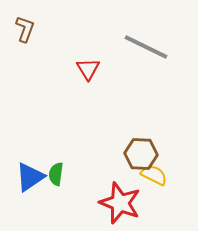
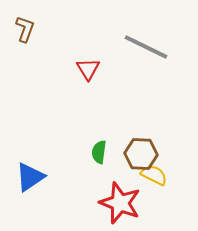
green semicircle: moved 43 px right, 22 px up
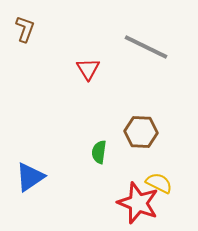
brown hexagon: moved 22 px up
yellow semicircle: moved 5 px right, 8 px down
red star: moved 18 px right
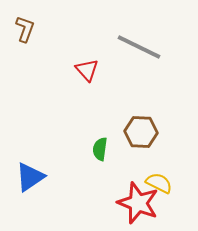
gray line: moved 7 px left
red triangle: moved 1 px left, 1 px down; rotated 10 degrees counterclockwise
green semicircle: moved 1 px right, 3 px up
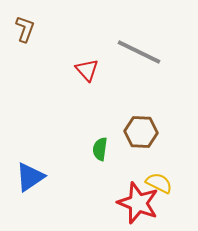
gray line: moved 5 px down
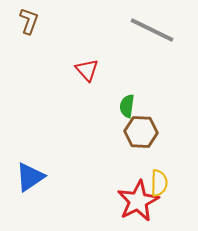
brown L-shape: moved 4 px right, 8 px up
gray line: moved 13 px right, 22 px up
green semicircle: moved 27 px right, 43 px up
yellow semicircle: rotated 64 degrees clockwise
red star: moved 2 px up; rotated 24 degrees clockwise
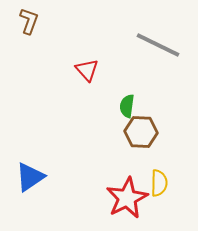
gray line: moved 6 px right, 15 px down
red star: moved 11 px left, 3 px up
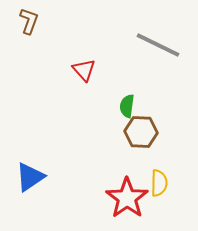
red triangle: moved 3 px left
red star: rotated 9 degrees counterclockwise
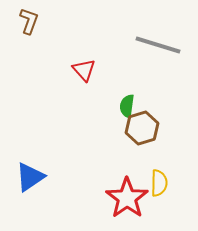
gray line: rotated 9 degrees counterclockwise
brown hexagon: moved 1 px right, 4 px up; rotated 20 degrees counterclockwise
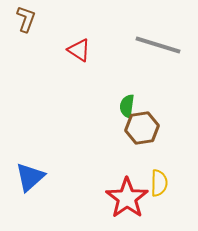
brown L-shape: moved 3 px left, 2 px up
red triangle: moved 5 px left, 20 px up; rotated 15 degrees counterclockwise
brown hexagon: rotated 8 degrees clockwise
blue triangle: rotated 8 degrees counterclockwise
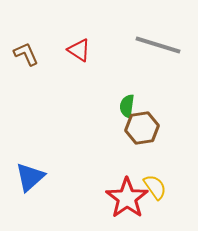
brown L-shape: moved 35 px down; rotated 44 degrees counterclockwise
yellow semicircle: moved 4 px left, 4 px down; rotated 36 degrees counterclockwise
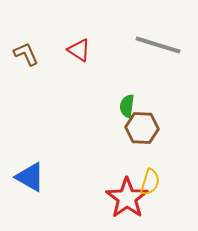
brown hexagon: rotated 12 degrees clockwise
blue triangle: rotated 48 degrees counterclockwise
yellow semicircle: moved 5 px left, 5 px up; rotated 52 degrees clockwise
